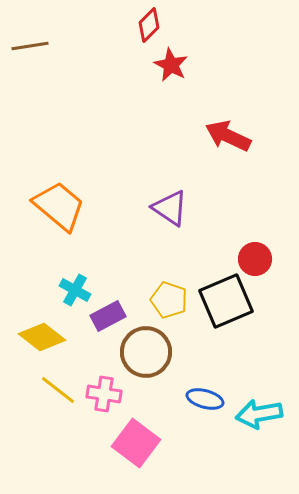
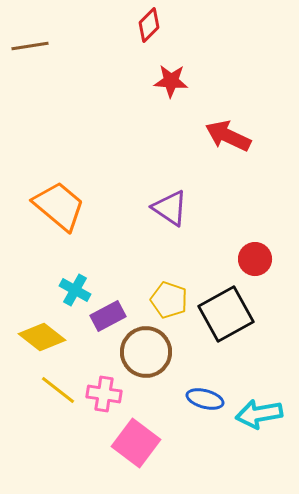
red star: moved 16 px down; rotated 24 degrees counterclockwise
black square: moved 13 px down; rotated 6 degrees counterclockwise
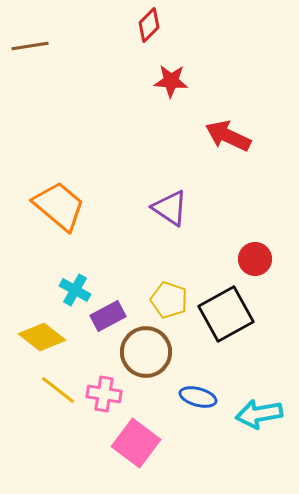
blue ellipse: moved 7 px left, 2 px up
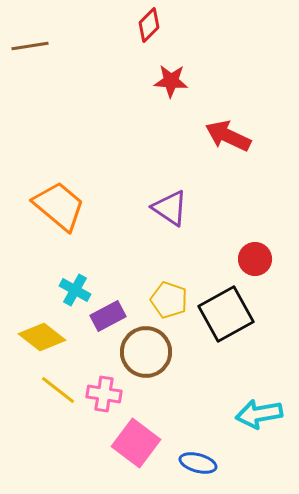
blue ellipse: moved 66 px down
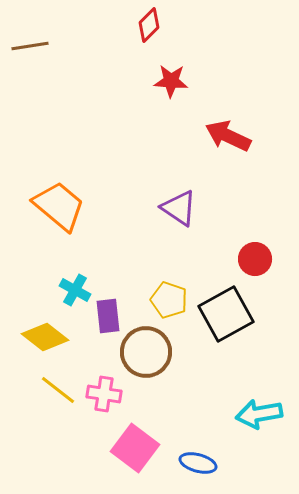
purple triangle: moved 9 px right
purple rectangle: rotated 68 degrees counterclockwise
yellow diamond: moved 3 px right
pink square: moved 1 px left, 5 px down
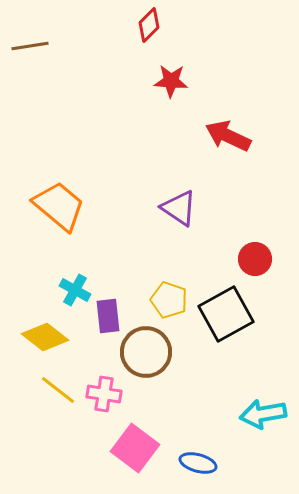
cyan arrow: moved 4 px right
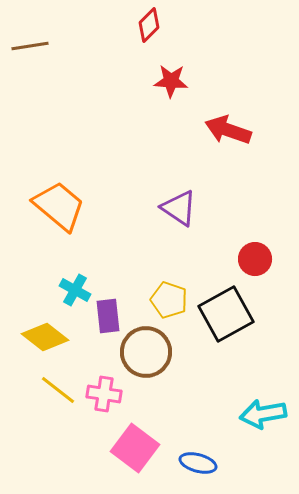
red arrow: moved 6 px up; rotated 6 degrees counterclockwise
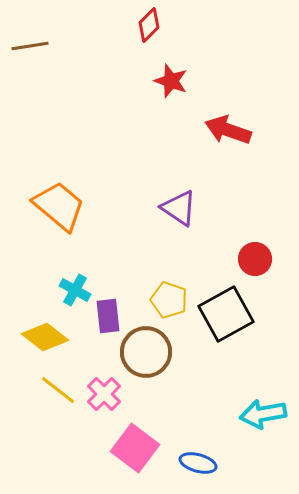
red star: rotated 16 degrees clockwise
pink cross: rotated 36 degrees clockwise
